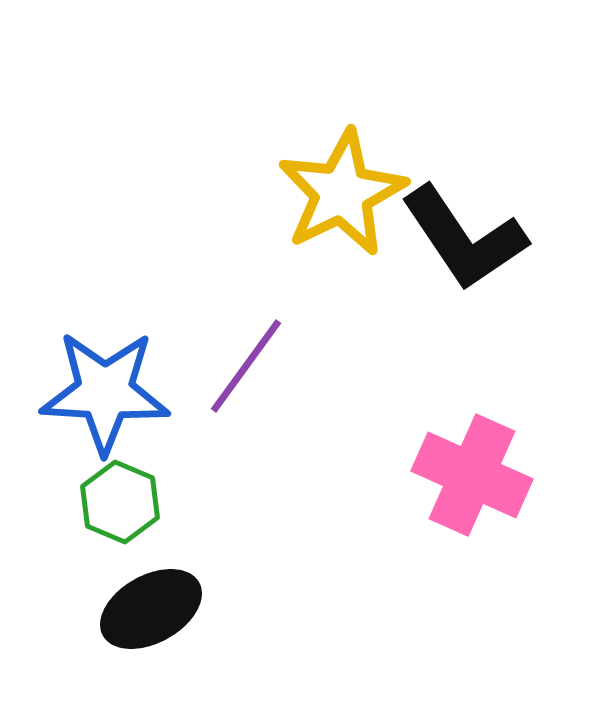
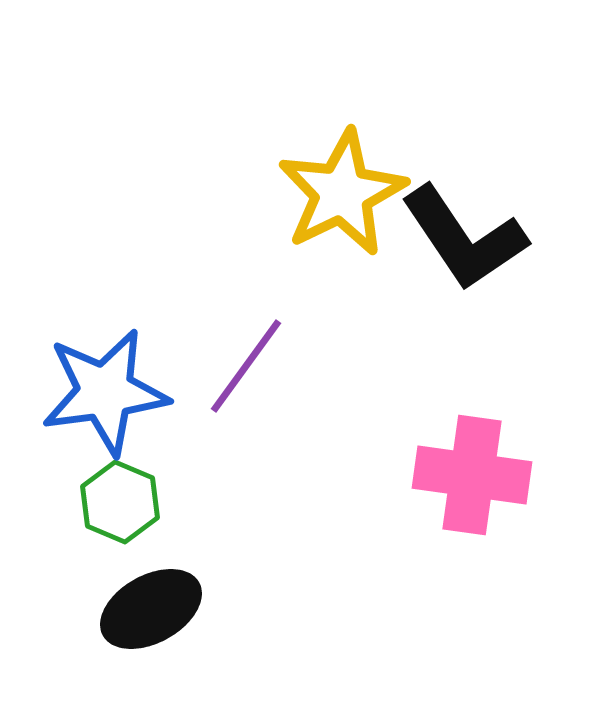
blue star: rotated 11 degrees counterclockwise
pink cross: rotated 16 degrees counterclockwise
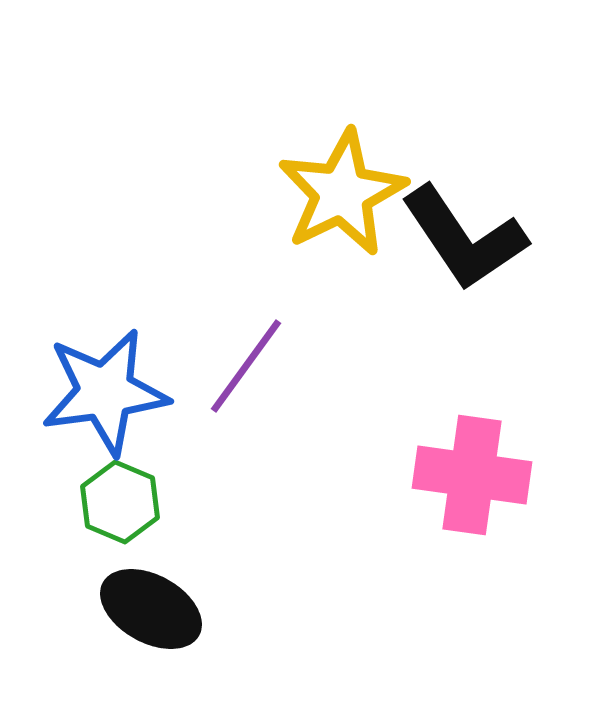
black ellipse: rotated 58 degrees clockwise
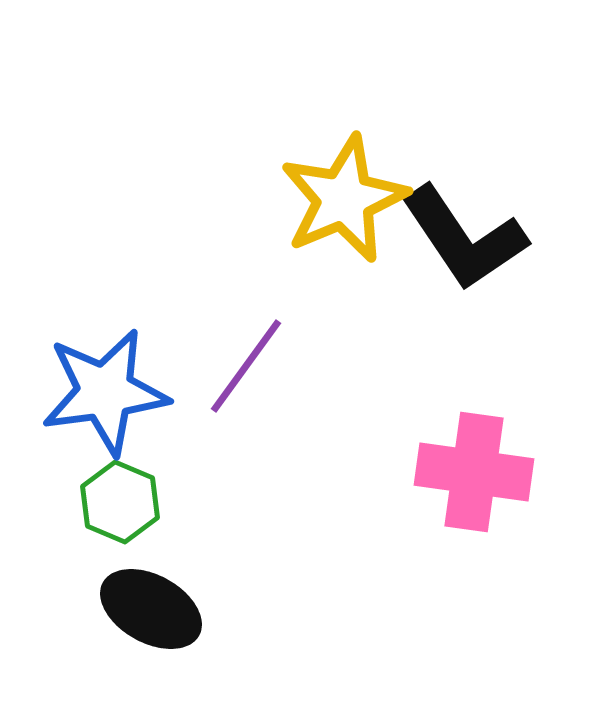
yellow star: moved 2 px right, 6 px down; rotated 3 degrees clockwise
pink cross: moved 2 px right, 3 px up
